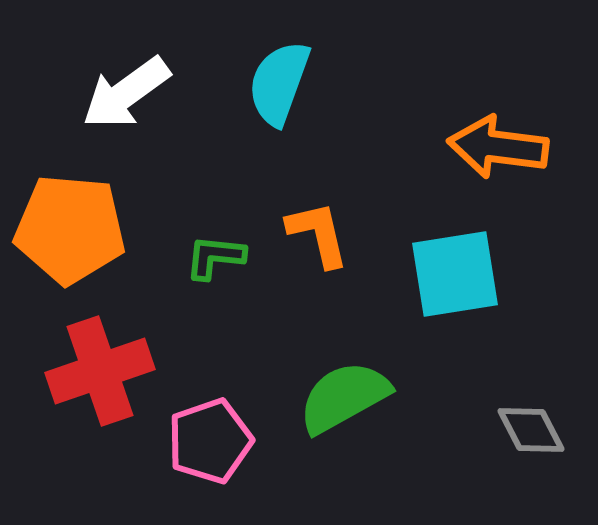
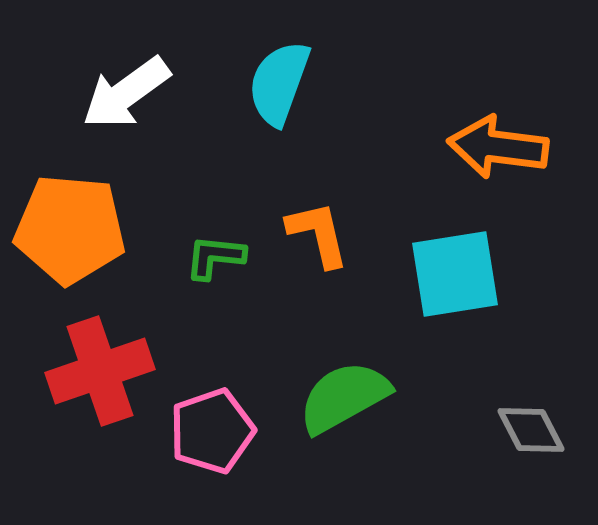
pink pentagon: moved 2 px right, 10 px up
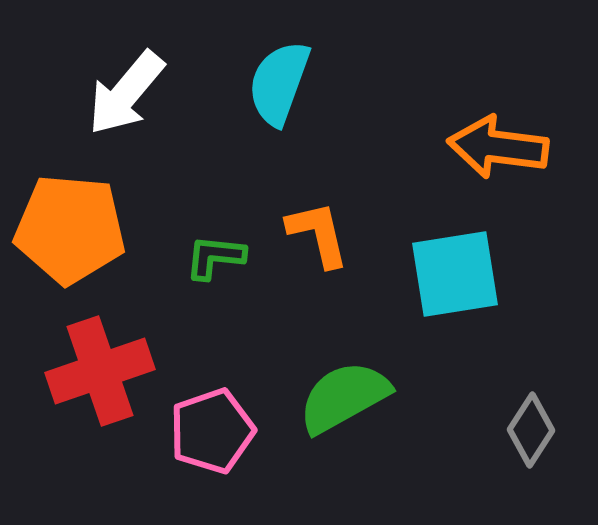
white arrow: rotated 14 degrees counterclockwise
gray diamond: rotated 60 degrees clockwise
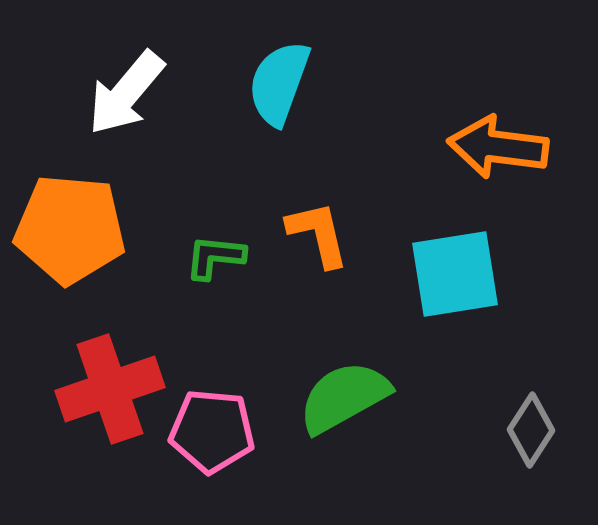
red cross: moved 10 px right, 18 px down
pink pentagon: rotated 24 degrees clockwise
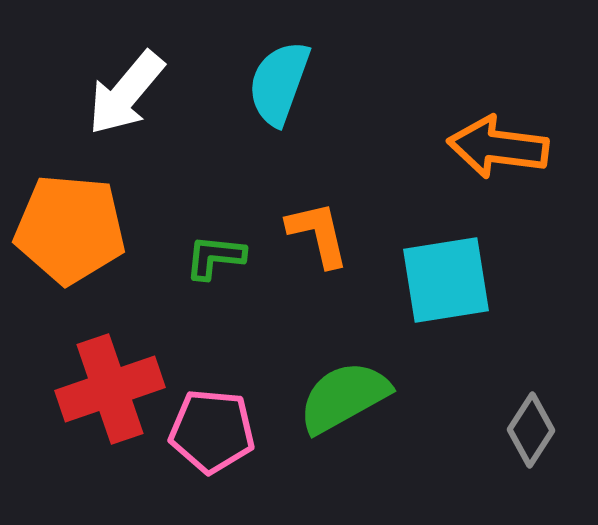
cyan square: moved 9 px left, 6 px down
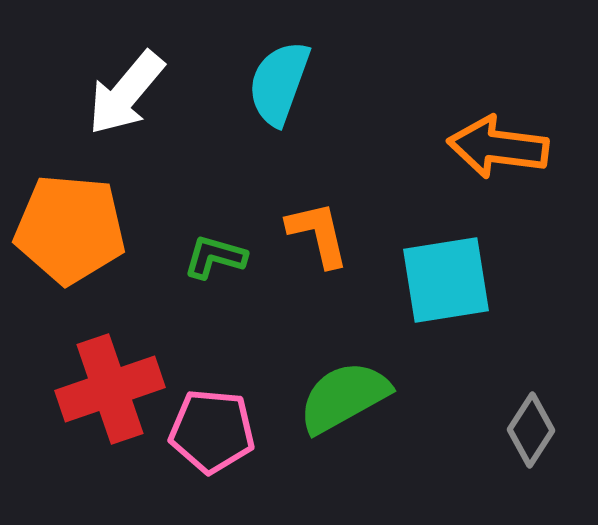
green L-shape: rotated 10 degrees clockwise
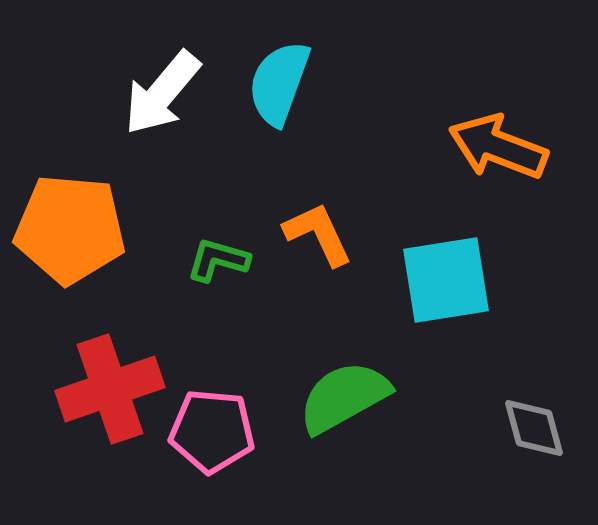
white arrow: moved 36 px right
orange arrow: rotated 14 degrees clockwise
orange L-shape: rotated 12 degrees counterclockwise
green L-shape: moved 3 px right, 3 px down
gray diamond: moved 3 px right, 2 px up; rotated 48 degrees counterclockwise
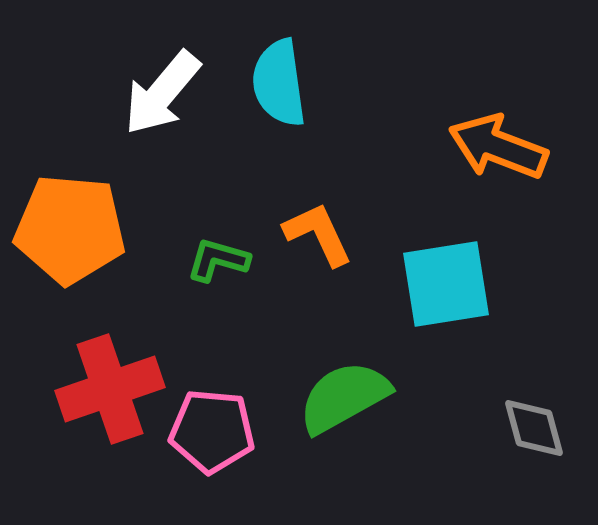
cyan semicircle: rotated 28 degrees counterclockwise
cyan square: moved 4 px down
